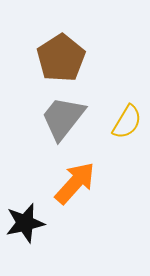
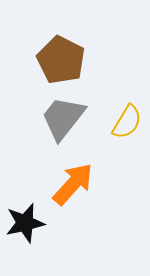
brown pentagon: moved 2 px down; rotated 12 degrees counterclockwise
orange arrow: moved 2 px left, 1 px down
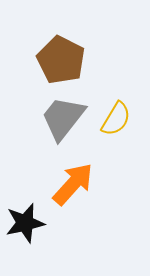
yellow semicircle: moved 11 px left, 3 px up
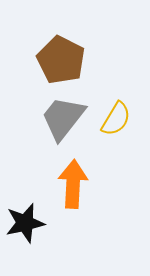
orange arrow: rotated 39 degrees counterclockwise
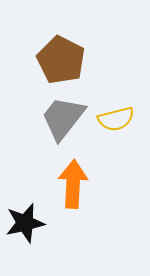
yellow semicircle: rotated 45 degrees clockwise
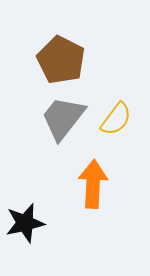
yellow semicircle: rotated 39 degrees counterclockwise
orange arrow: moved 20 px right
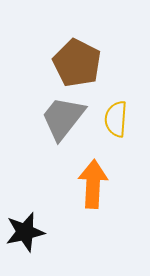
brown pentagon: moved 16 px right, 3 px down
yellow semicircle: rotated 147 degrees clockwise
black star: moved 9 px down
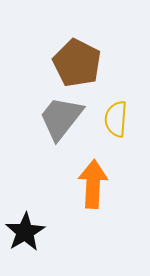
gray trapezoid: moved 2 px left
black star: rotated 18 degrees counterclockwise
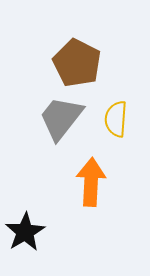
orange arrow: moved 2 px left, 2 px up
